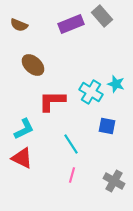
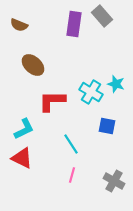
purple rectangle: moved 3 px right; rotated 60 degrees counterclockwise
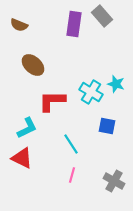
cyan L-shape: moved 3 px right, 1 px up
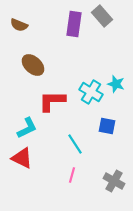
cyan line: moved 4 px right
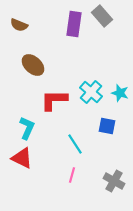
cyan star: moved 4 px right, 9 px down
cyan cross: rotated 10 degrees clockwise
red L-shape: moved 2 px right, 1 px up
cyan L-shape: rotated 40 degrees counterclockwise
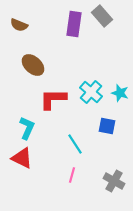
red L-shape: moved 1 px left, 1 px up
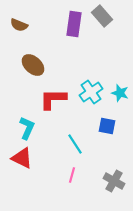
cyan cross: rotated 15 degrees clockwise
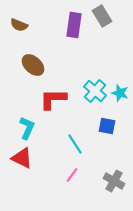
gray rectangle: rotated 10 degrees clockwise
purple rectangle: moved 1 px down
cyan cross: moved 4 px right, 1 px up; rotated 15 degrees counterclockwise
pink line: rotated 21 degrees clockwise
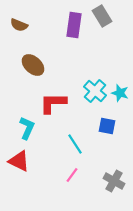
red L-shape: moved 4 px down
red triangle: moved 3 px left, 3 px down
